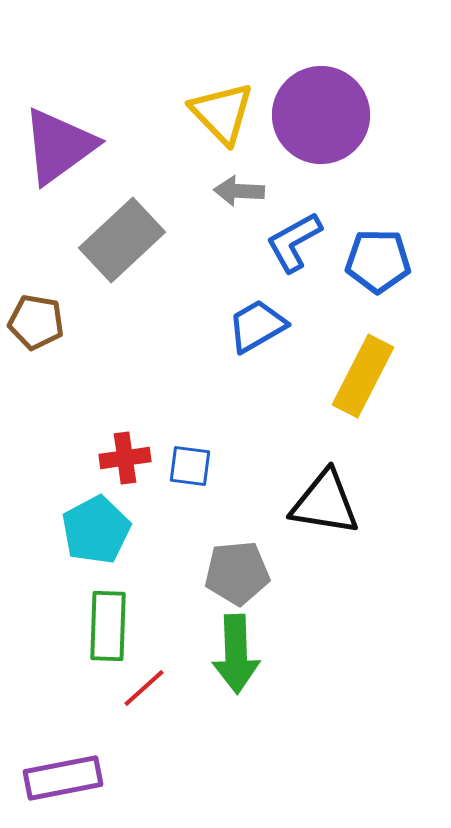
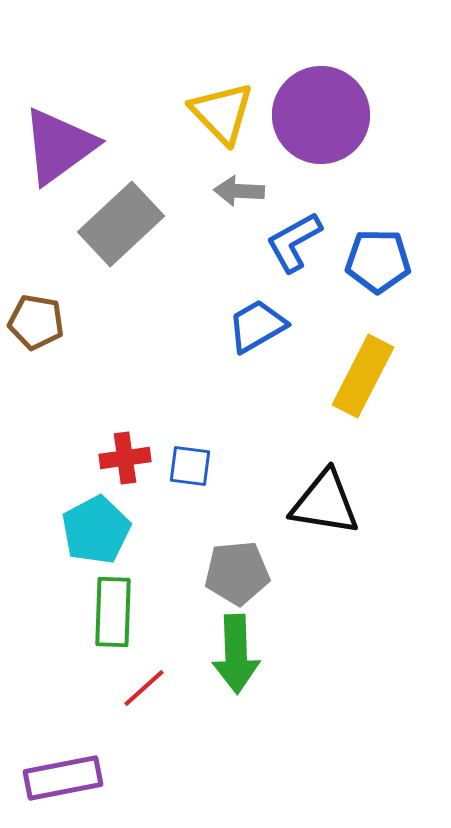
gray rectangle: moved 1 px left, 16 px up
green rectangle: moved 5 px right, 14 px up
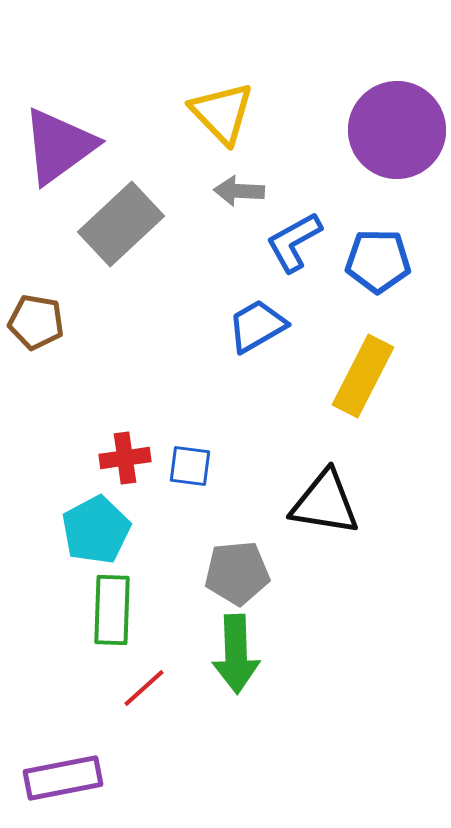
purple circle: moved 76 px right, 15 px down
green rectangle: moved 1 px left, 2 px up
